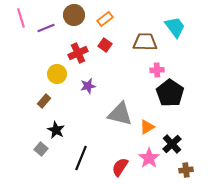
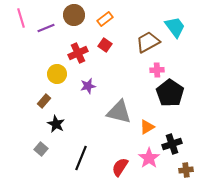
brown trapezoid: moved 3 px right; rotated 30 degrees counterclockwise
gray triangle: moved 1 px left, 2 px up
black star: moved 6 px up
black cross: rotated 24 degrees clockwise
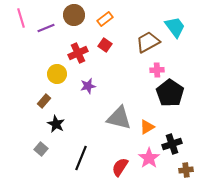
gray triangle: moved 6 px down
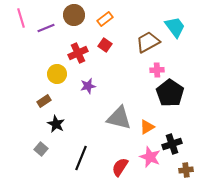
brown rectangle: rotated 16 degrees clockwise
pink star: moved 1 px right, 1 px up; rotated 15 degrees counterclockwise
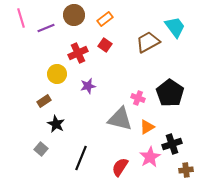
pink cross: moved 19 px left, 28 px down; rotated 24 degrees clockwise
gray triangle: moved 1 px right, 1 px down
pink star: rotated 20 degrees clockwise
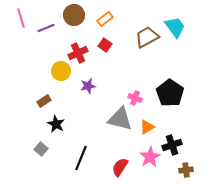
brown trapezoid: moved 1 px left, 5 px up
yellow circle: moved 4 px right, 3 px up
pink cross: moved 3 px left
black cross: moved 1 px down
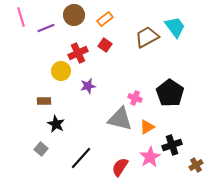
pink line: moved 1 px up
brown rectangle: rotated 32 degrees clockwise
black line: rotated 20 degrees clockwise
brown cross: moved 10 px right, 5 px up; rotated 24 degrees counterclockwise
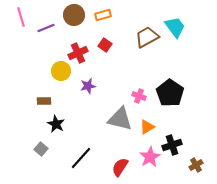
orange rectangle: moved 2 px left, 4 px up; rotated 21 degrees clockwise
pink cross: moved 4 px right, 2 px up
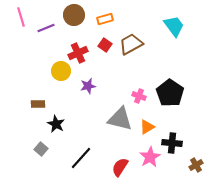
orange rectangle: moved 2 px right, 4 px down
cyan trapezoid: moved 1 px left, 1 px up
brown trapezoid: moved 16 px left, 7 px down
brown rectangle: moved 6 px left, 3 px down
black cross: moved 2 px up; rotated 24 degrees clockwise
